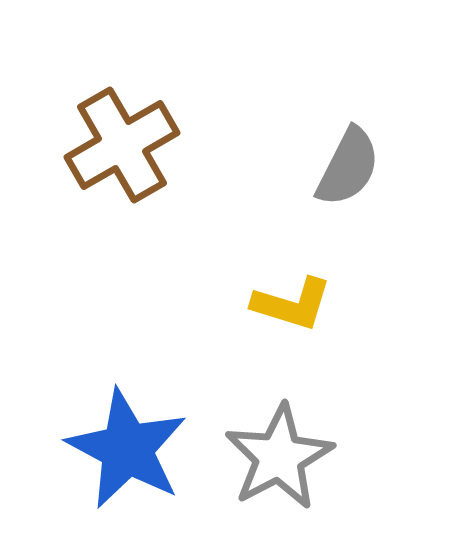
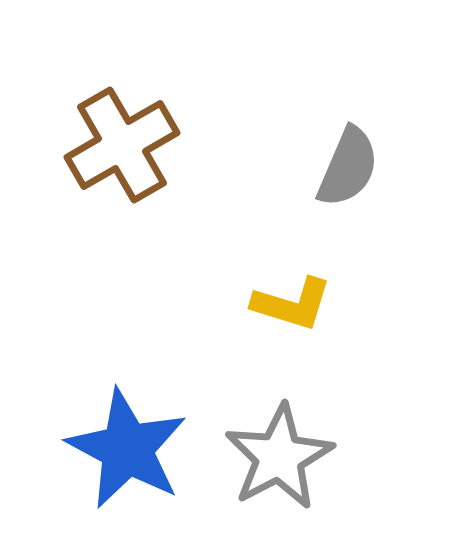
gray semicircle: rotated 4 degrees counterclockwise
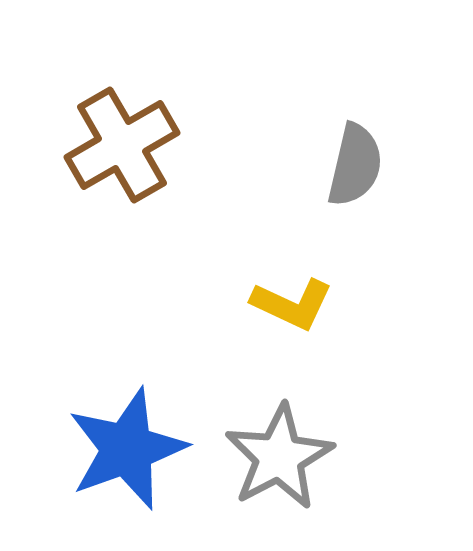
gray semicircle: moved 7 px right, 2 px up; rotated 10 degrees counterclockwise
yellow L-shape: rotated 8 degrees clockwise
blue star: rotated 24 degrees clockwise
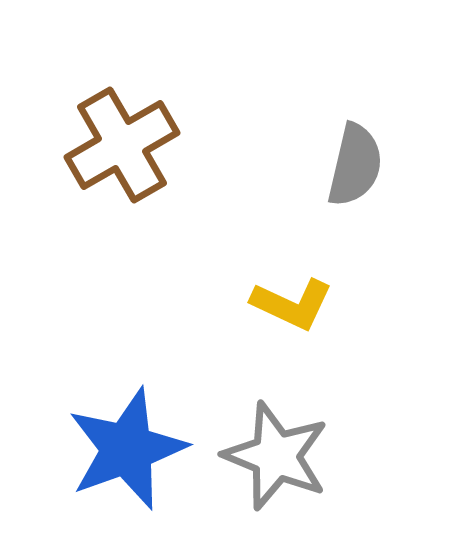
gray star: moved 3 px left, 1 px up; rotated 22 degrees counterclockwise
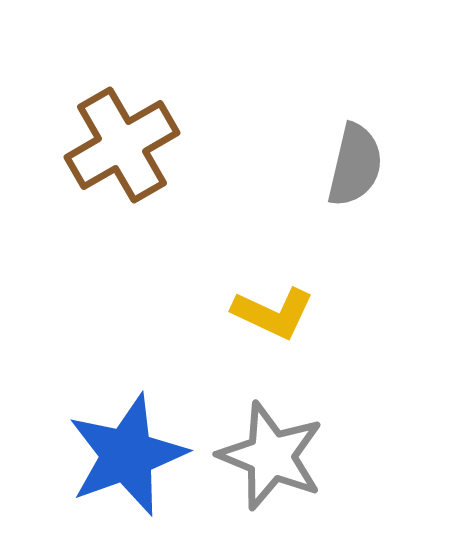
yellow L-shape: moved 19 px left, 9 px down
blue star: moved 6 px down
gray star: moved 5 px left
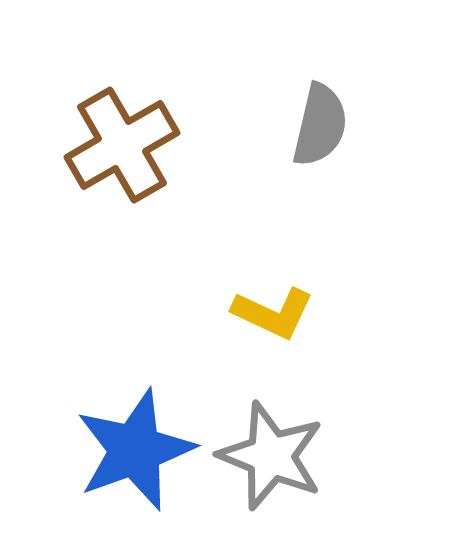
gray semicircle: moved 35 px left, 40 px up
blue star: moved 8 px right, 5 px up
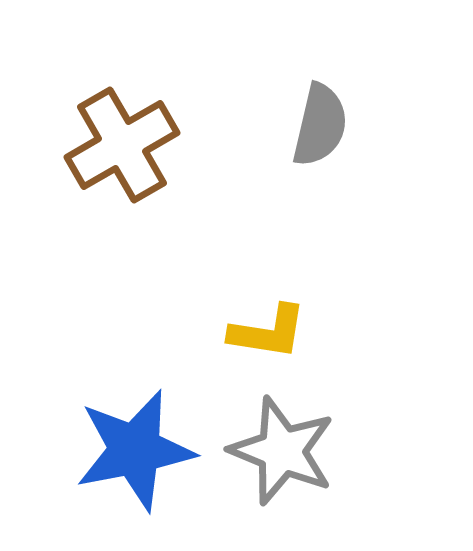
yellow L-shape: moved 5 px left, 19 px down; rotated 16 degrees counterclockwise
blue star: rotated 9 degrees clockwise
gray star: moved 11 px right, 5 px up
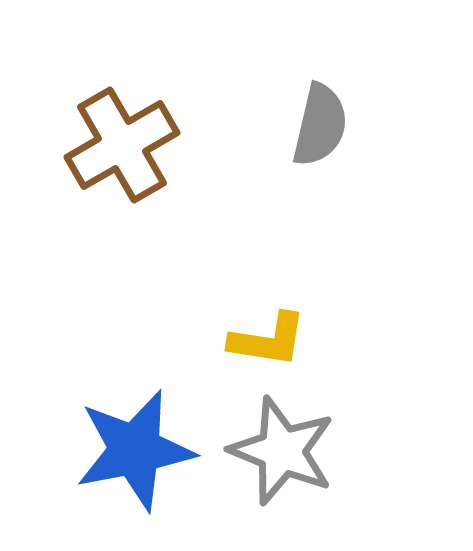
yellow L-shape: moved 8 px down
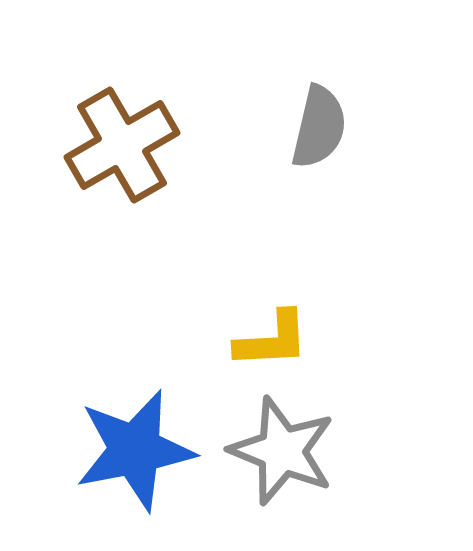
gray semicircle: moved 1 px left, 2 px down
yellow L-shape: moved 4 px right; rotated 12 degrees counterclockwise
